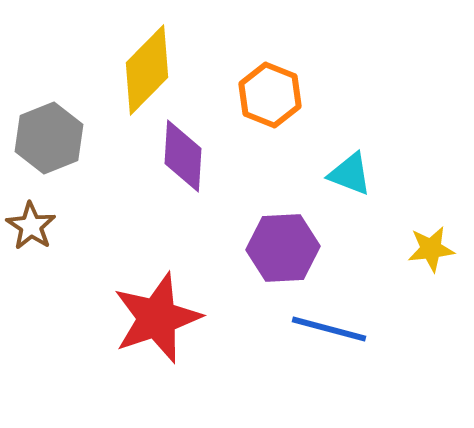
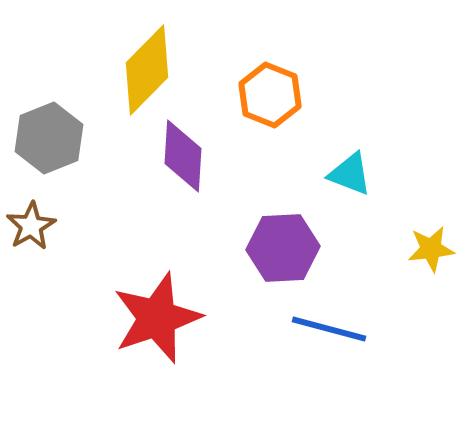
brown star: rotated 9 degrees clockwise
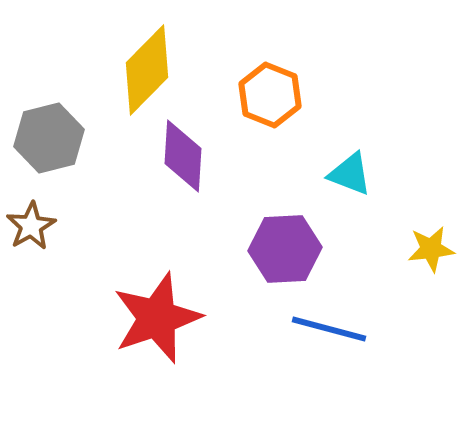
gray hexagon: rotated 8 degrees clockwise
purple hexagon: moved 2 px right, 1 px down
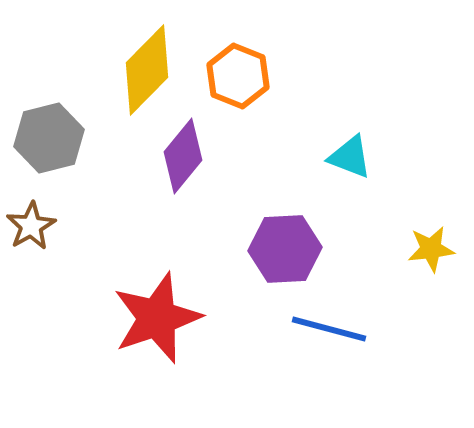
orange hexagon: moved 32 px left, 19 px up
purple diamond: rotated 36 degrees clockwise
cyan triangle: moved 17 px up
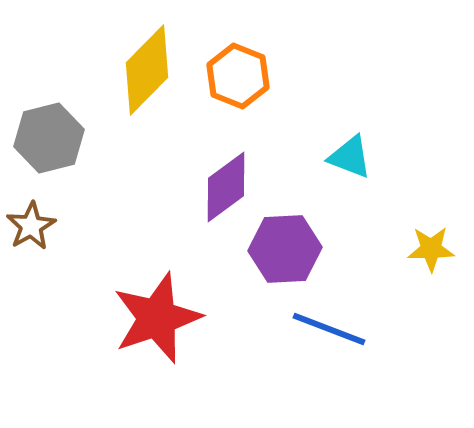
purple diamond: moved 43 px right, 31 px down; rotated 14 degrees clockwise
yellow star: rotated 6 degrees clockwise
blue line: rotated 6 degrees clockwise
